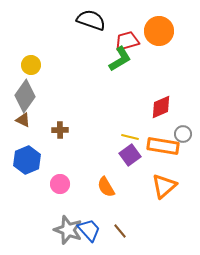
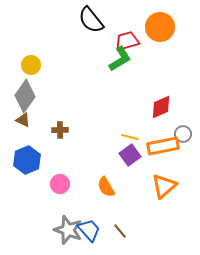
black semicircle: rotated 148 degrees counterclockwise
orange circle: moved 1 px right, 4 px up
orange rectangle: rotated 20 degrees counterclockwise
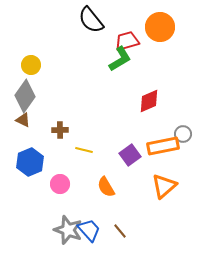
red diamond: moved 12 px left, 6 px up
yellow line: moved 46 px left, 13 px down
blue hexagon: moved 3 px right, 2 px down
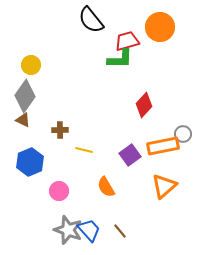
green L-shape: rotated 32 degrees clockwise
red diamond: moved 5 px left, 4 px down; rotated 25 degrees counterclockwise
pink circle: moved 1 px left, 7 px down
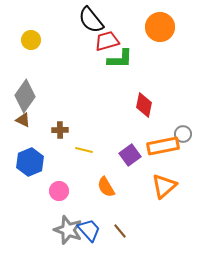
red trapezoid: moved 20 px left
yellow circle: moved 25 px up
red diamond: rotated 30 degrees counterclockwise
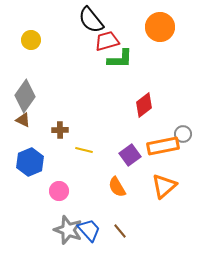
red diamond: rotated 40 degrees clockwise
orange semicircle: moved 11 px right
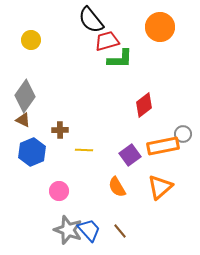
yellow line: rotated 12 degrees counterclockwise
blue hexagon: moved 2 px right, 10 px up
orange triangle: moved 4 px left, 1 px down
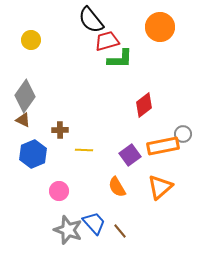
blue hexagon: moved 1 px right, 2 px down
blue trapezoid: moved 5 px right, 7 px up
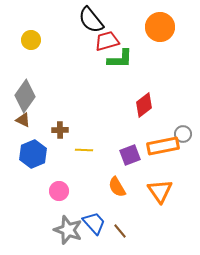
purple square: rotated 15 degrees clockwise
orange triangle: moved 4 px down; rotated 24 degrees counterclockwise
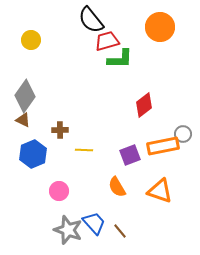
orange triangle: rotated 36 degrees counterclockwise
